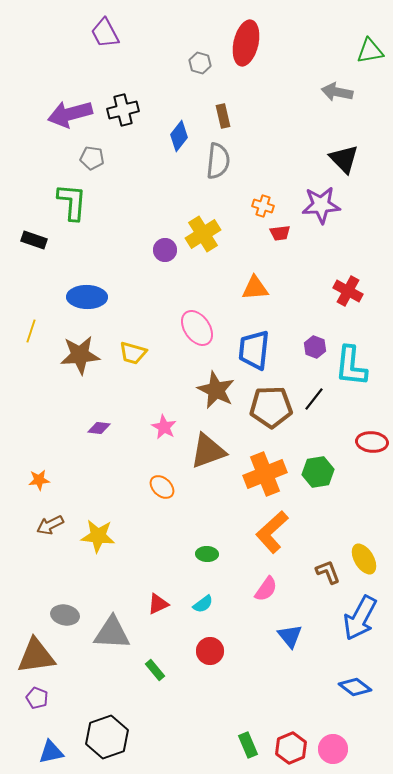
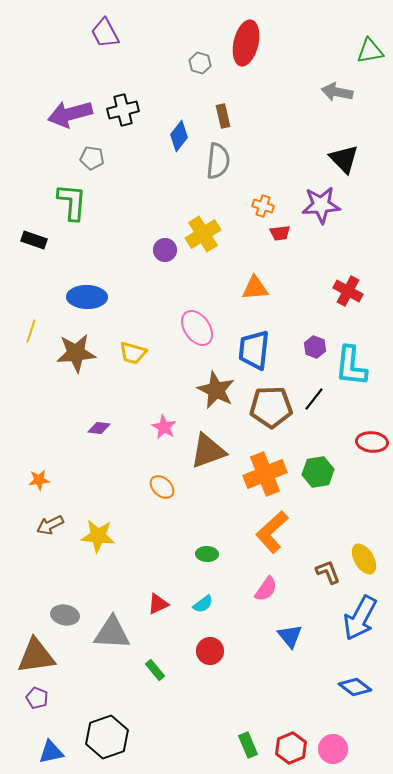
brown star at (80, 355): moved 4 px left, 2 px up
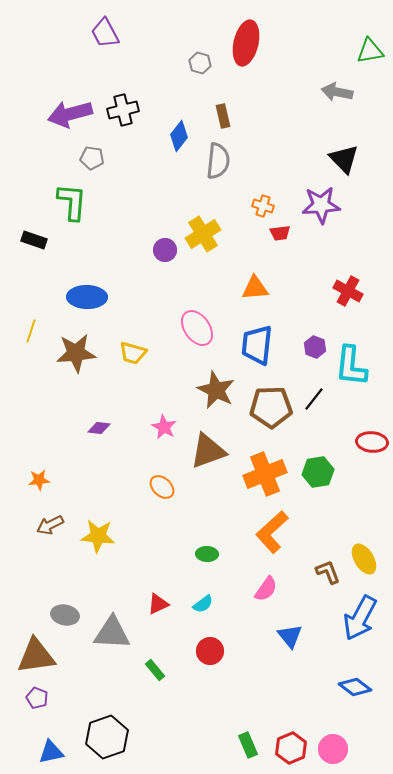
blue trapezoid at (254, 350): moved 3 px right, 5 px up
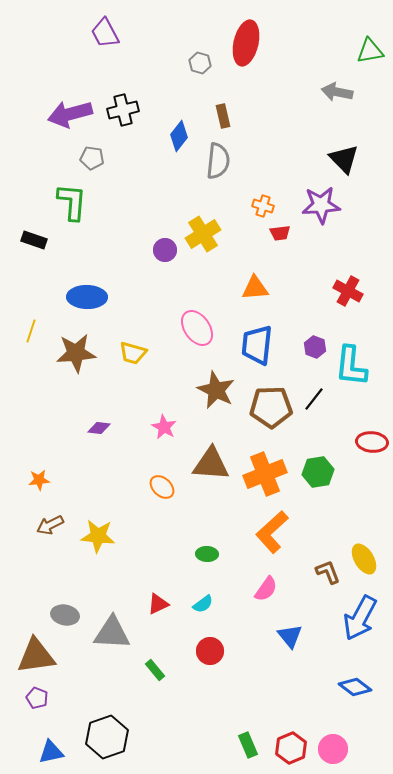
brown triangle at (208, 451): moved 3 px right, 13 px down; rotated 24 degrees clockwise
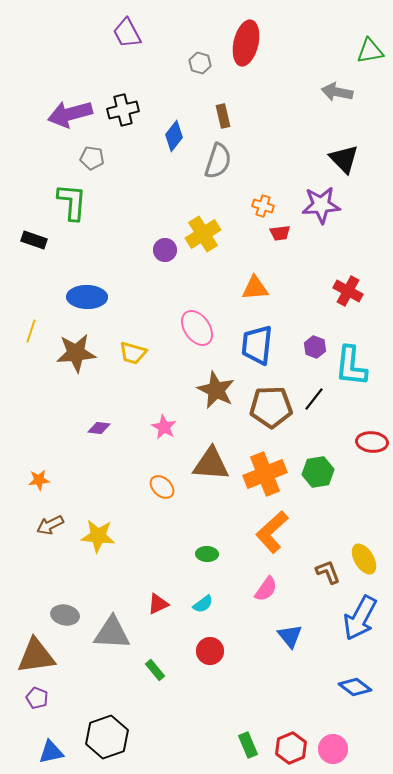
purple trapezoid at (105, 33): moved 22 px right
blue diamond at (179, 136): moved 5 px left
gray semicircle at (218, 161): rotated 12 degrees clockwise
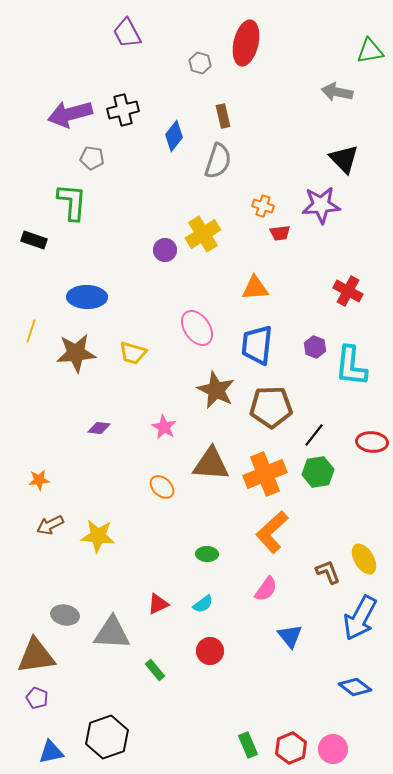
black line at (314, 399): moved 36 px down
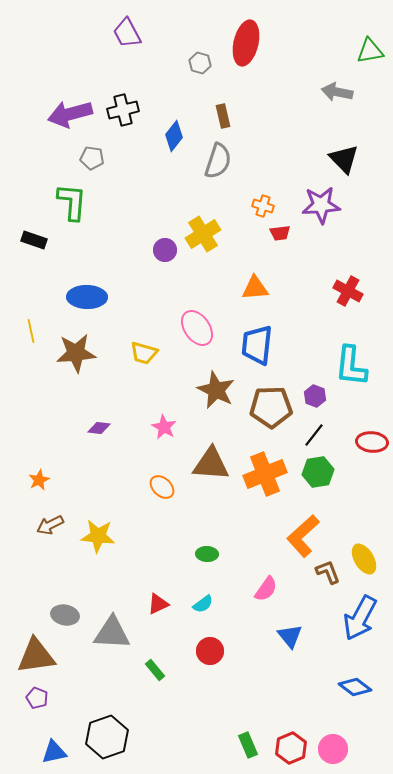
yellow line at (31, 331): rotated 30 degrees counterclockwise
purple hexagon at (315, 347): moved 49 px down
yellow trapezoid at (133, 353): moved 11 px right
orange star at (39, 480): rotated 20 degrees counterclockwise
orange L-shape at (272, 532): moved 31 px right, 4 px down
blue triangle at (51, 752): moved 3 px right
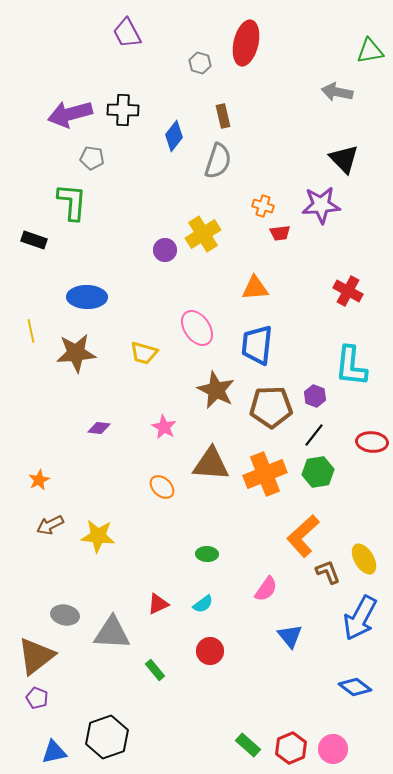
black cross at (123, 110): rotated 16 degrees clockwise
brown triangle at (36, 656): rotated 30 degrees counterclockwise
green rectangle at (248, 745): rotated 25 degrees counterclockwise
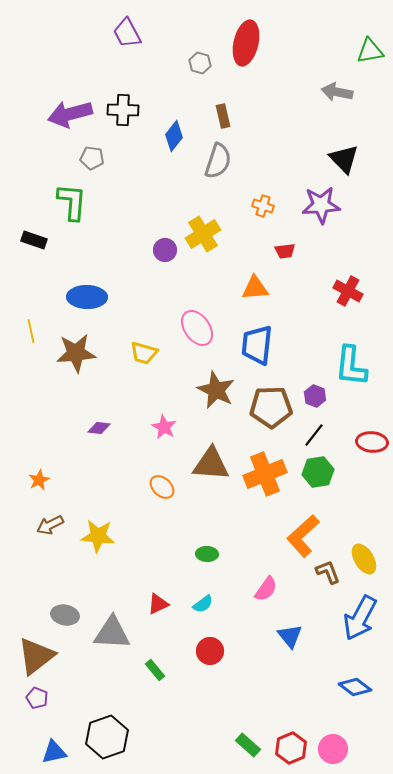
red trapezoid at (280, 233): moved 5 px right, 18 px down
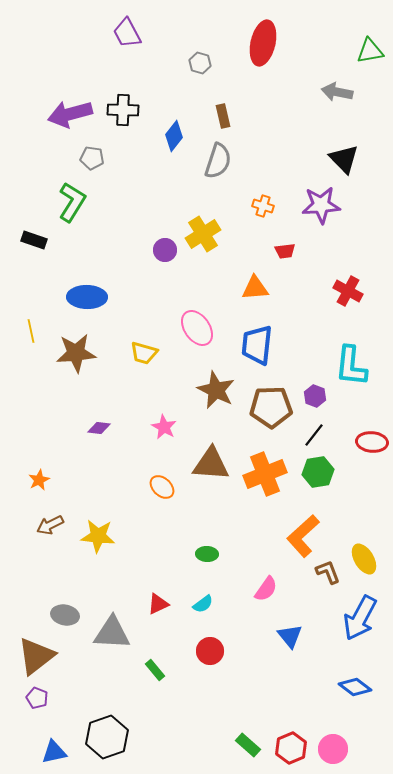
red ellipse at (246, 43): moved 17 px right
green L-shape at (72, 202): rotated 27 degrees clockwise
